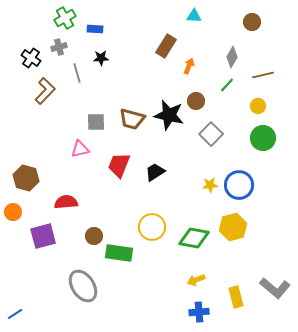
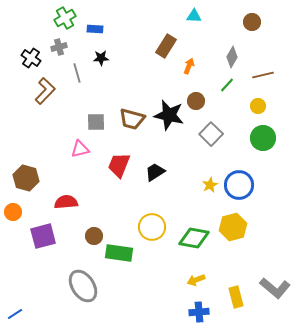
yellow star at (210, 185): rotated 21 degrees counterclockwise
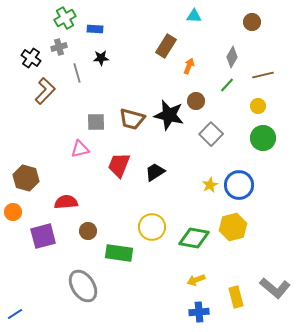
brown circle at (94, 236): moved 6 px left, 5 px up
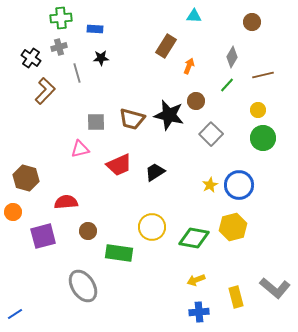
green cross at (65, 18): moved 4 px left; rotated 25 degrees clockwise
yellow circle at (258, 106): moved 4 px down
red trapezoid at (119, 165): rotated 136 degrees counterclockwise
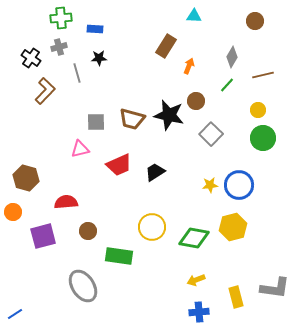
brown circle at (252, 22): moved 3 px right, 1 px up
black star at (101, 58): moved 2 px left
yellow star at (210, 185): rotated 21 degrees clockwise
green rectangle at (119, 253): moved 3 px down
gray L-shape at (275, 288): rotated 32 degrees counterclockwise
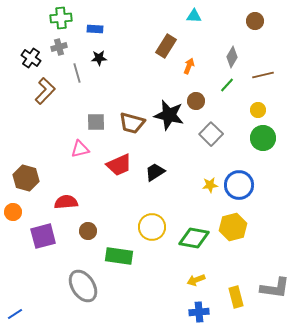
brown trapezoid at (132, 119): moved 4 px down
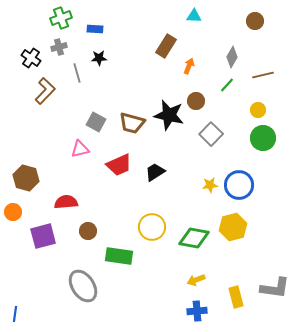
green cross at (61, 18): rotated 15 degrees counterclockwise
gray square at (96, 122): rotated 30 degrees clockwise
blue cross at (199, 312): moved 2 px left, 1 px up
blue line at (15, 314): rotated 49 degrees counterclockwise
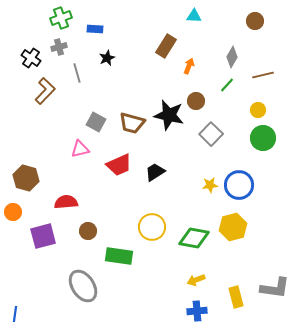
black star at (99, 58): moved 8 px right; rotated 21 degrees counterclockwise
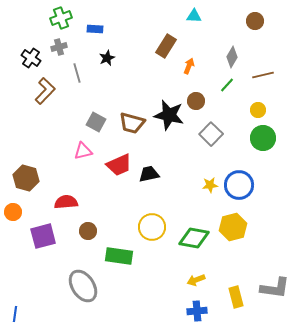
pink triangle at (80, 149): moved 3 px right, 2 px down
black trapezoid at (155, 172): moved 6 px left, 2 px down; rotated 20 degrees clockwise
